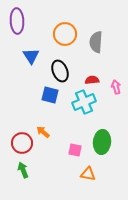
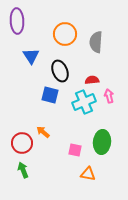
pink arrow: moved 7 px left, 9 px down
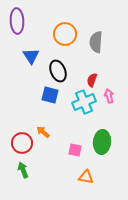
black ellipse: moved 2 px left
red semicircle: rotated 64 degrees counterclockwise
orange triangle: moved 2 px left, 3 px down
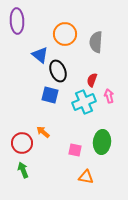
blue triangle: moved 9 px right, 1 px up; rotated 18 degrees counterclockwise
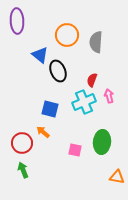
orange circle: moved 2 px right, 1 px down
blue square: moved 14 px down
orange triangle: moved 31 px right
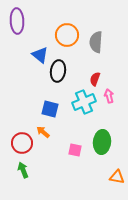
black ellipse: rotated 30 degrees clockwise
red semicircle: moved 3 px right, 1 px up
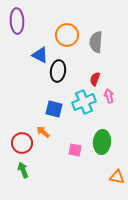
blue triangle: rotated 12 degrees counterclockwise
blue square: moved 4 px right
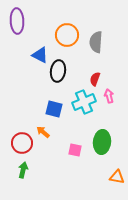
green arrow: rotated 35 degrees clockwise
